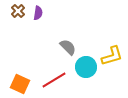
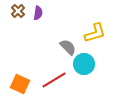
yellow L-shape: moved 17 px left, 23 px up
cyan circle: moved 2 px left, 3 px up
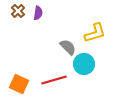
red line: rotated 15 degrees clockwise
orange square: moved 1 px left
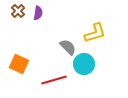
orange square: moved 20 px up
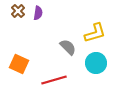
cyan circle: moved 12 px right, 1 px up
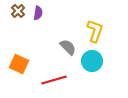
yellow L-shape: moved 2 px up; rotated 55 degrees counterclockwise
cyan circle: moved 4 px left, 2 px up
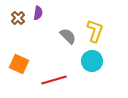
brown cross: moved 7 px down
gray semicircle: moved 11 px up
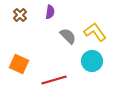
purple semicircle: moved 12 px right, 1 px up
brown cross: moved 2 px right, 3 px up
yellow L-shape: moved 1 px down; rotated 55 degrees counterclockwise
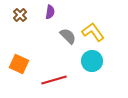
yellow L-shape: moved 2 px left
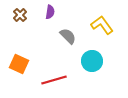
yellow L-shape: moved 9 px right, 7 px up
